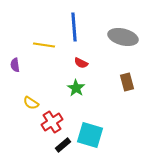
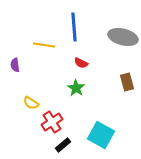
cyan square: moved 11 px right; rotated 12 degrees clockwise
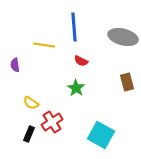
red semicircle: moved 2 px up
black rectangle: moved 34 px left, 11 px up; rotated 28 degrees counterclockwise
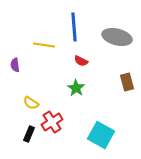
gray ellipse: moved 6 px left
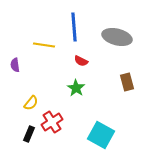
yellow semicircle: rotated 84 degrees counterclockwise
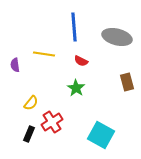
yellow line: moved 9 px down
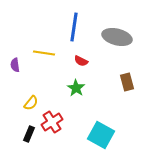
blue line: rotated 12 degrees clockwise
yellow line: moved 1 px up
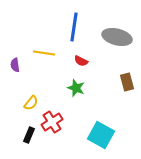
green star: rotated 12 degrees counterclockwise
black rectangle: moved 1 px down
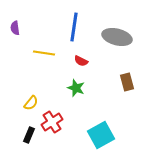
purple semicircle: moved 37 px up
cyan square: rotated 32 degrees clockwise
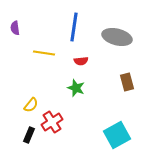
red semicircle: rotated 32 degrees counterclockwise
yellow semicircle: moved 2 px down
cyan square: moved 16 px right
